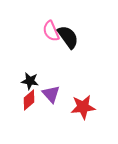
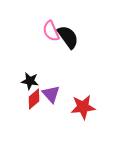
red diamond: moved 5 px right, 1 px up
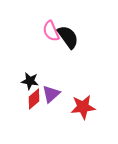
purple triangle: rotated 30 degrees clockwise
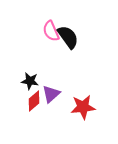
red diamond: moved 2 px down
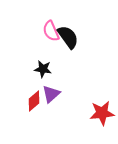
black star: moved 13 px right, 12 px up
red star: moved 19 px right, 6 px down
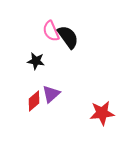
black star: moved 7 px left, 8 px up
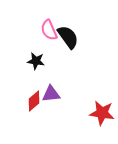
pink semicircle: moved 2 px left, 1 px up
purple triangle: rotated 36 degrees clockwise
red star: rotated 15 degrees clockwise
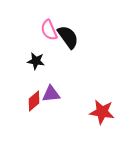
red star: moved 1 px up
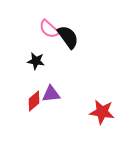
pink semicircle: moved 1 px up; rotated 25 degrees counterclockwise
